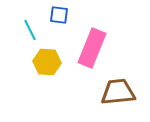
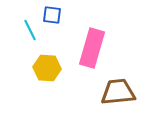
blue square: moved 7 px left
pink rectangle: rotated 6 degrees counterclockwise
yellow hexagon: moved 6 px down
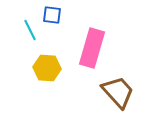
brown trapezoid: rotated 54 degrees clockwise
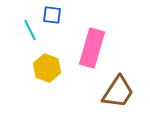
yellow hexagon: rotated 16 degrees clockwise
brown trapezoid: rotated 75 degrees clockwise
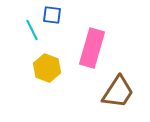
cyan line: moved 2 px right
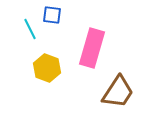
cyan line: moved 2 px left, 1 px up
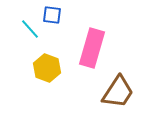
cyan line: rotated 15 degrees counterclockwise
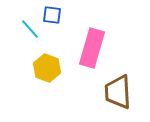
brown trapezoid: rotated 144 degrees clockwise
